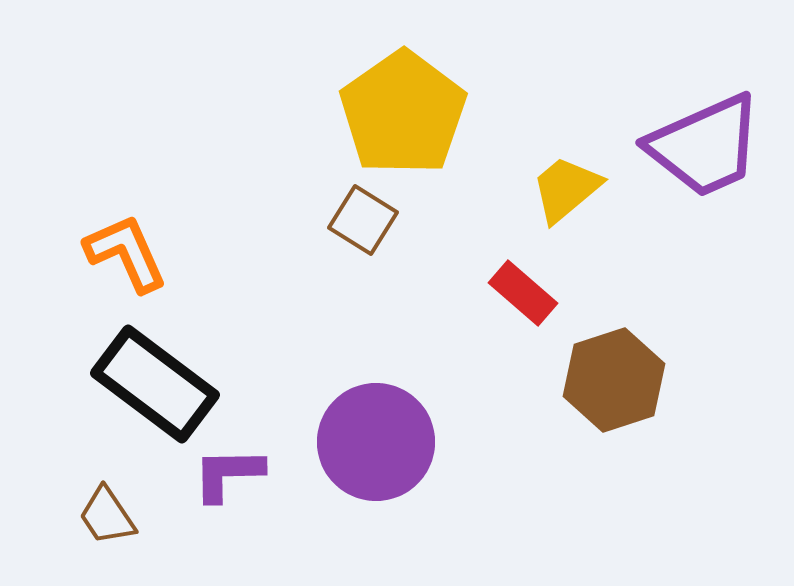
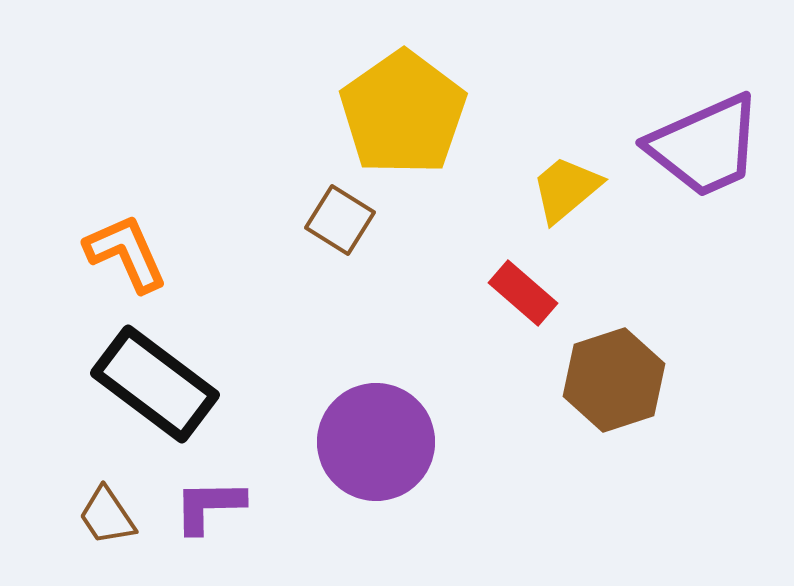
brown square: moved 23 px left
purple L-shape: moved 19 px left, 32 px down
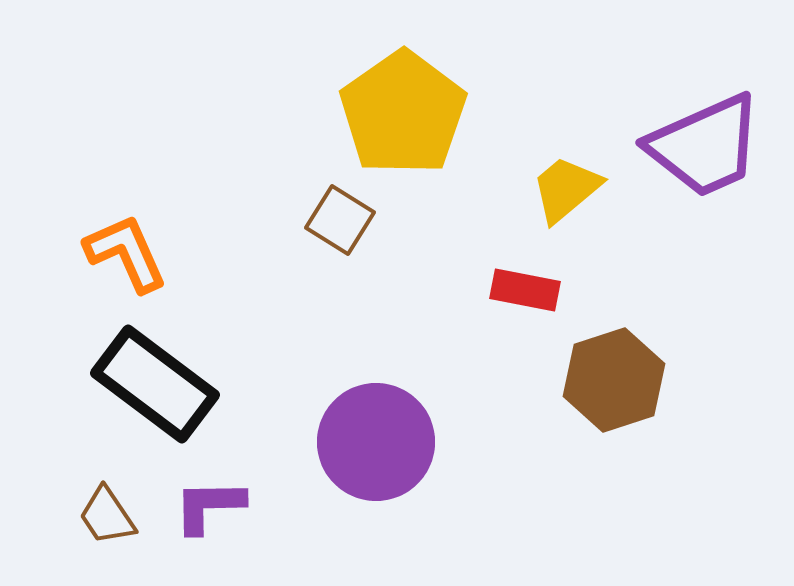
red rectangle: moved 2 px right, 3 px up; rotated 30 degrees counterclockwise
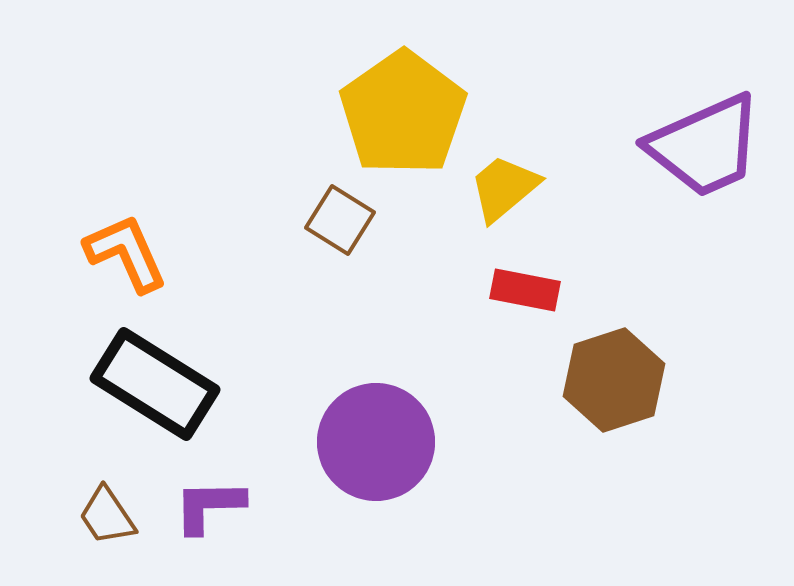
yellow trapezoid: moved 62 px left, 1 px up
black rectangle: rotated 5 degrees counterclockwise
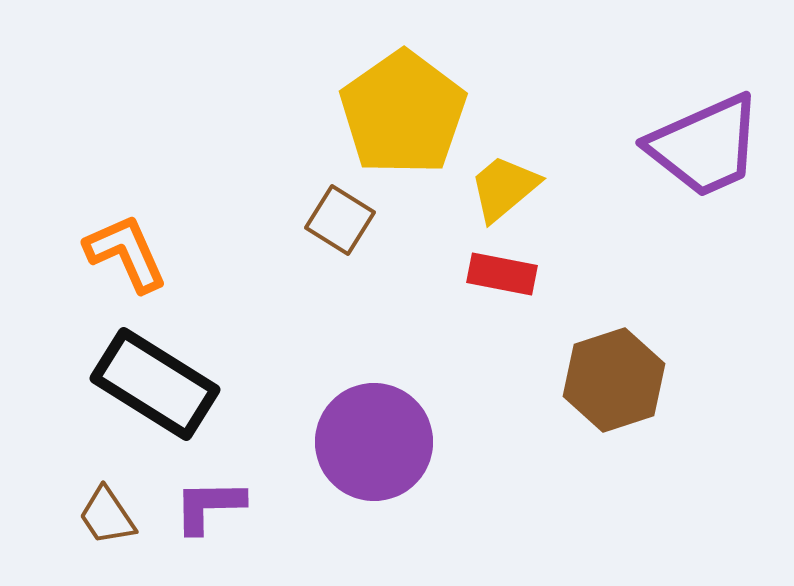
red rectangle: moved 23 px left, 16 px up
purple circle: moved 2 px left
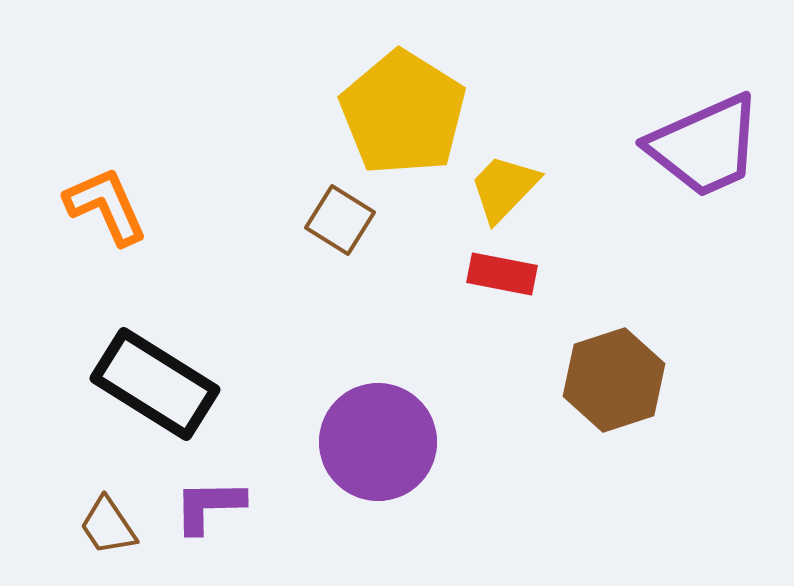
yellow pentagon: rotated 5 degrees counterclockwise
yellow trapezoid: rotated 6 degrees counterclockwise
orange L-shape: moved 20 px left, 47 px up
purple circle: moved 4 px right
brown trapezoid: moved 1 px right, 10 px down
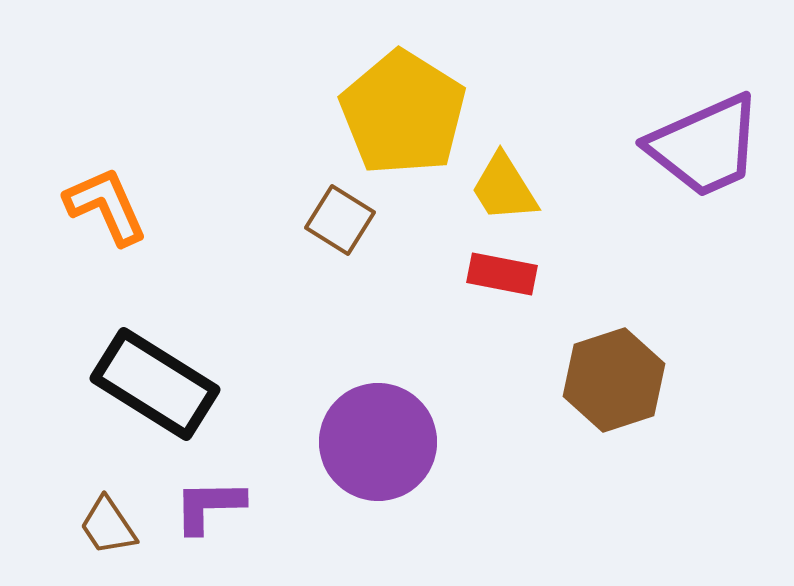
yellow trapezoid: rotated 76 degrees counterclockwise
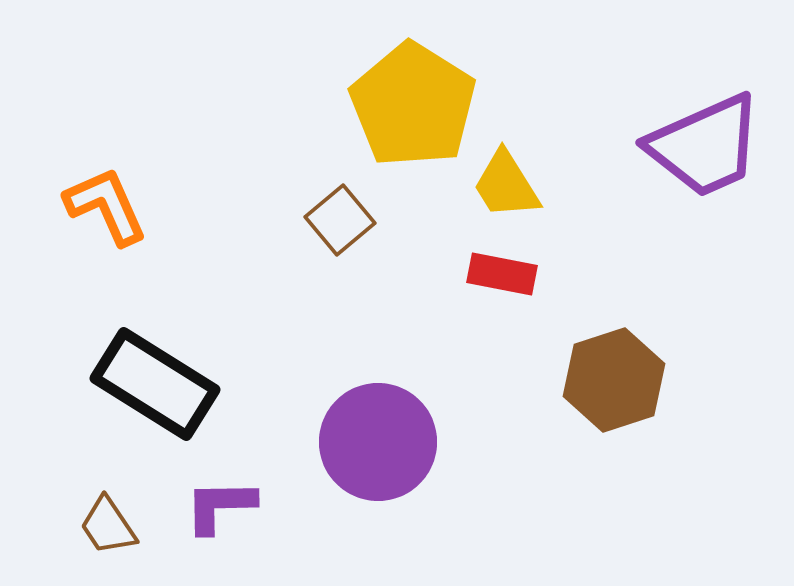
yellow pentagon: moved 10 px right, 8 px up
yellow trapezoid: moved 2 px right, 3 px up
brown square: rotated 18 degrees clockwise
purple L-shape: moved 11 px right
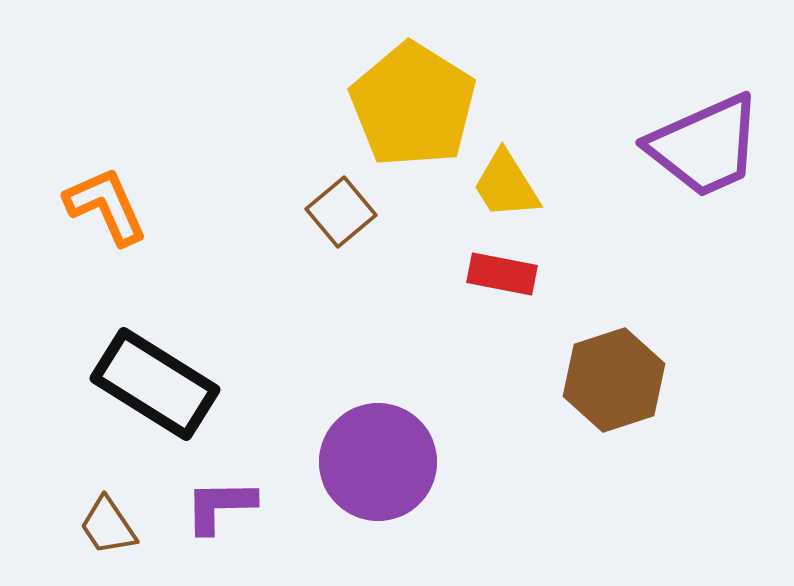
brown square: moved 1 px right, 8 px up
purple circle: moved 20 px down
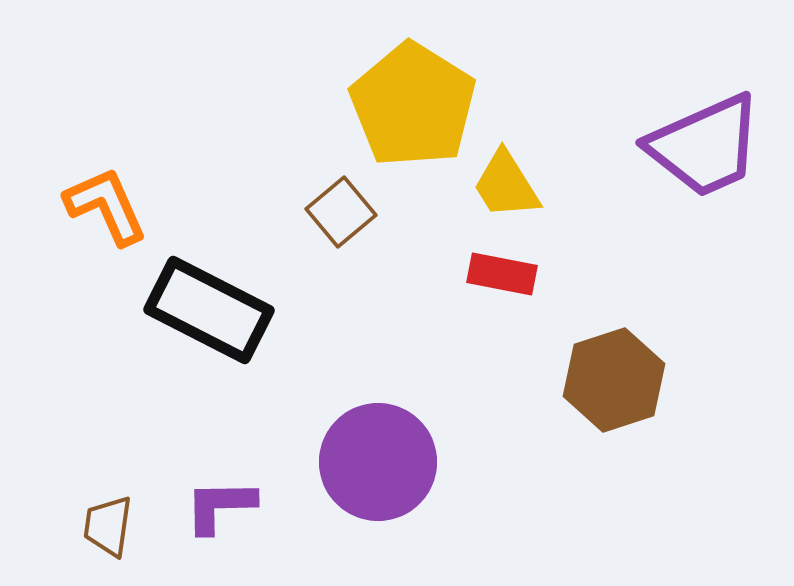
black rectangle: moved 54 px right, 74 px up; rotated 5 degrees counterclockwise
brown trapezoid: rotated 42 degrees clockwise
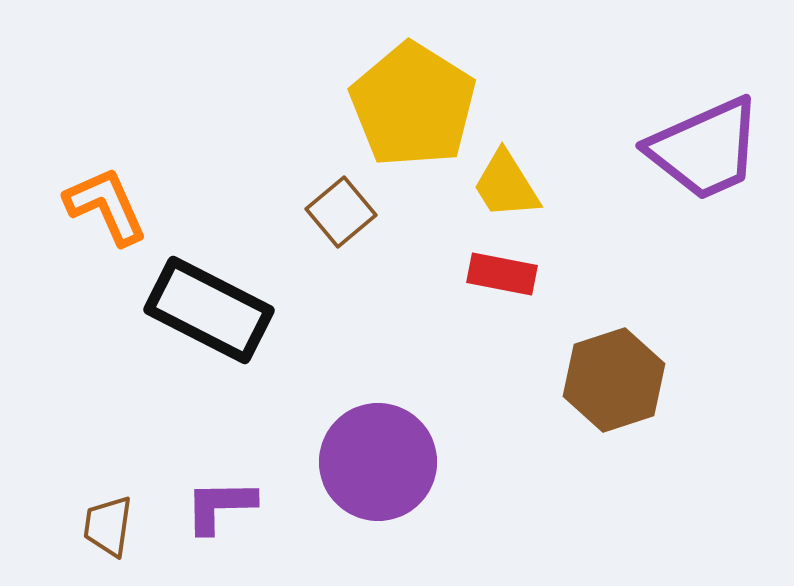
purple trapezoid: moved 3 px down
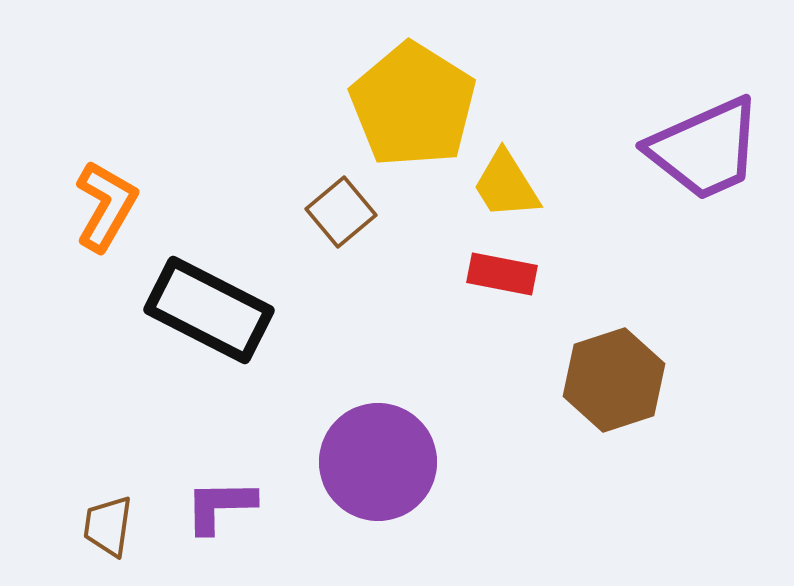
orange L-shape: rotated 54 degrees clockwise
